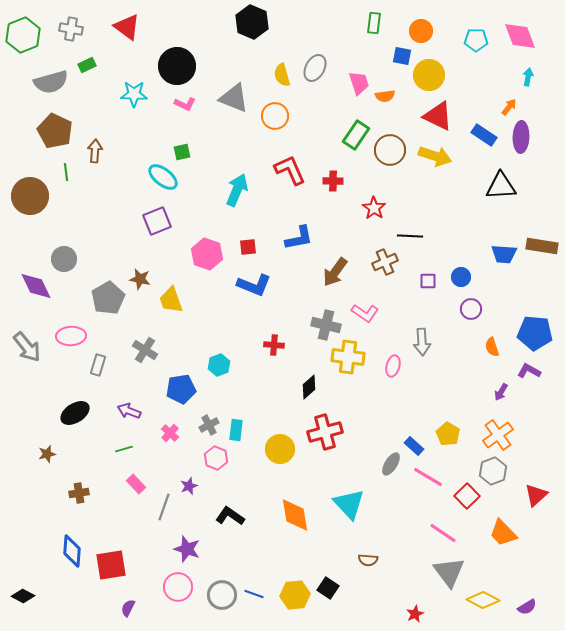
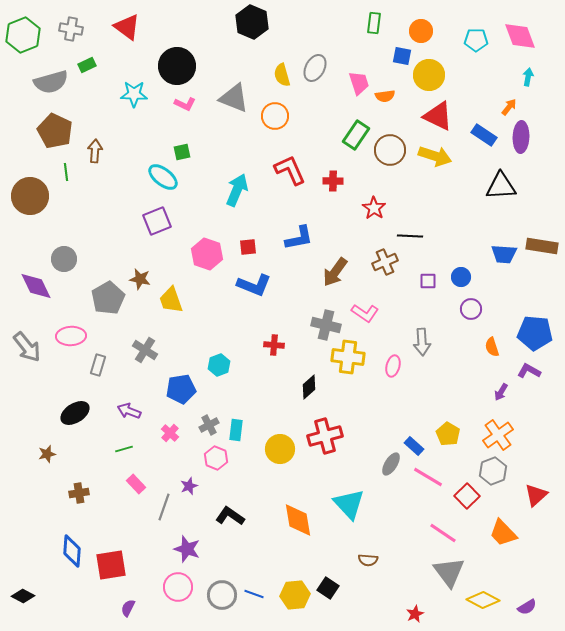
red cross at (325, 432): moved 4 px down
orange diamond at (295, 515): moved 3 px right, 5 px down
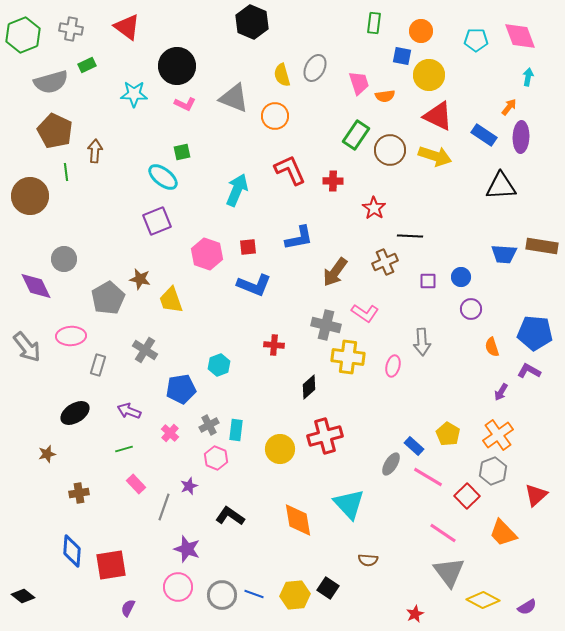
black diamond at (23, 596): rotated 10 degrees clockwise
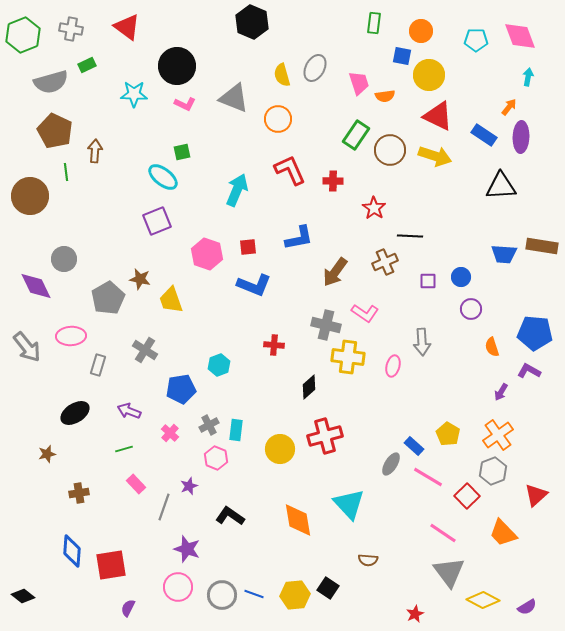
orange circle at (275, 116): moved 3 px right, 3 px down
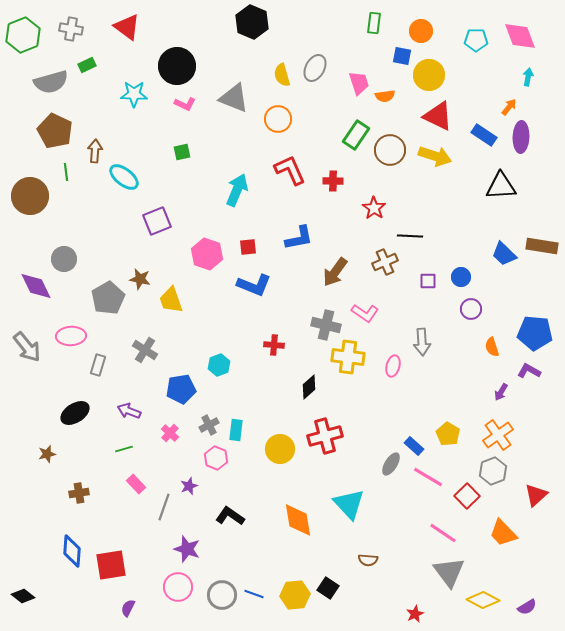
cyan ellipse at (163, 177): moved 39 px left
blue trapezoid at (504, 254): rotated 40 degrees clockwise
